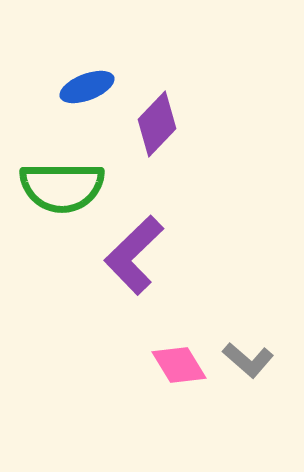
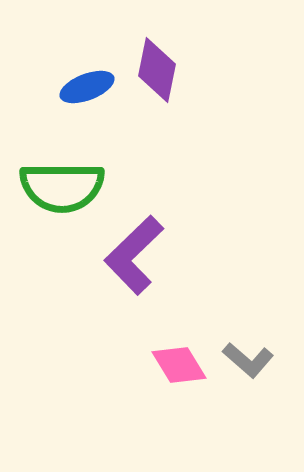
purple diamond: moved 54 px up; rotated 32 degrees counterclockwise
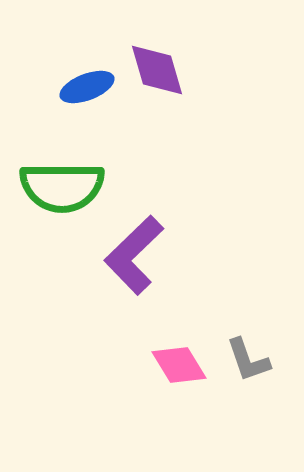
purple diamond: rotated 28 degrees counterclockwise
gray L-shape: rotated 30 degrees clockwise
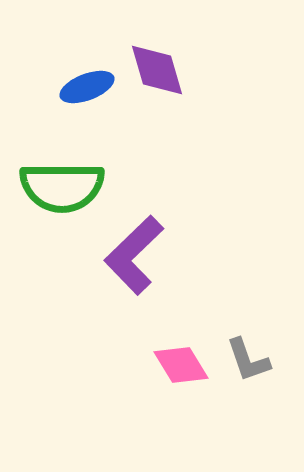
pink diamond: moved 2 px right
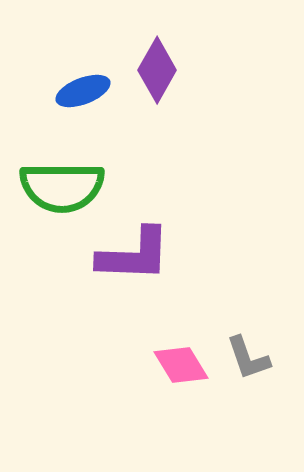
purple diamond: rotated 46 degrees clockwise
blue ellipse: moved 4 px left, 4 px down
purple L-shape: rotated 134 degrees counterclockwise
gray L-shape: moved 2 px up
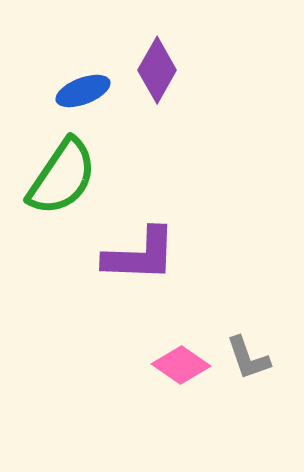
green semicircle: moved 10 px up; rotated 56 degrees counterclockwise
purple L-shape: moved 6 px right
pink diamond: rotated 24 degrees counterclockwise
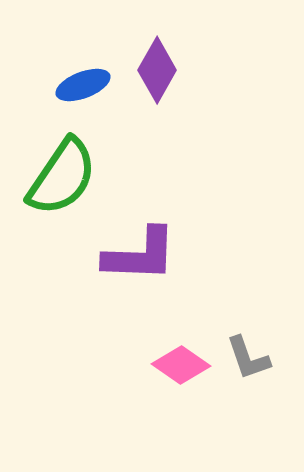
blue ellipse: moved 6 px up
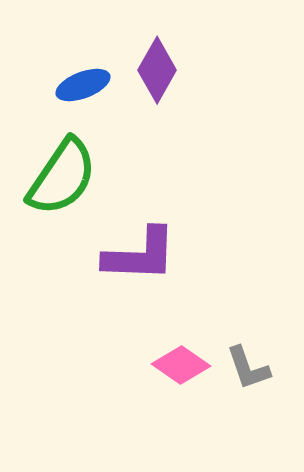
gray L-shape: moved 10 px down
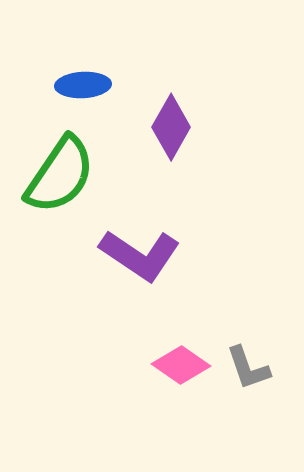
purple diamond: moved 14 px right, 57 px down
blue ellipse: rotated 18 degrees clockwise
green semicircle: moved 2 px left, 2 px up
purple L-shape: rotated 32 degrees clockwise
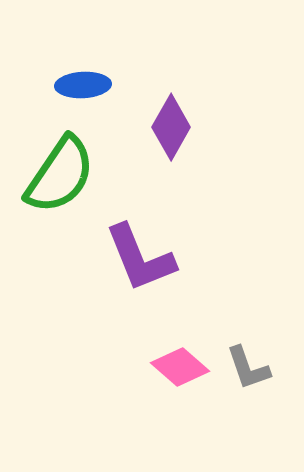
purple L-shape: moved 3 px down; rotated 34 degrees clockwise
pink diamond: moved 1 px left, 2 px down; rotated 6 degrees clockwise
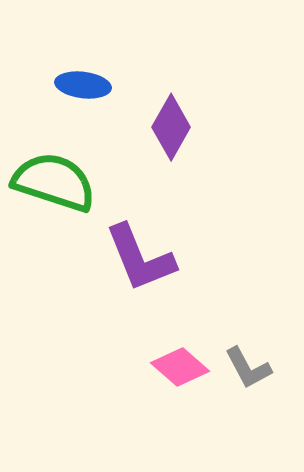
blue ellipse: rotated 10 degrees clockwise
green semicircle: moved 6 px left, 7 px down; rotated 106 degrees counterclockwise
gray L-shape: rotated 9 degrees counterclockwise
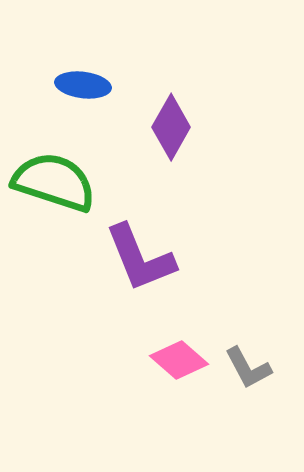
pink diamond: moved 1 px left, 7 px up
